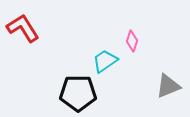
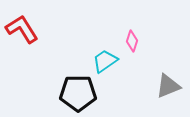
red L-shape: moved 1 px left, 1 px down
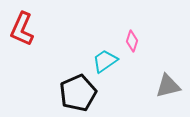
red L-shape: rotated 124 degrees counterclockwise
gray triangle: rotated 8 degrees clockwise
black pentagon: rotated 24 degrees counterclockwise
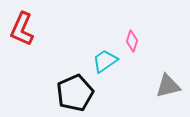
black pentagon: moved 3 px left
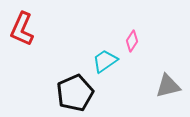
pink diamond: rotated 15 degrees clockwise
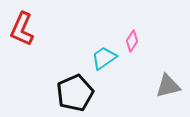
cyan trapezoid: moved 1 px left, 3 px up
